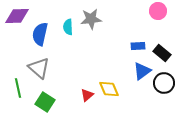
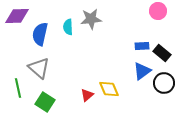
blue rectangle: moved 4 px right
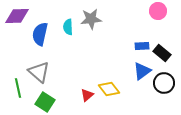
gray triangle: moved 4 px down
yellow diamond: rotated 15 degrees counterclockwise
